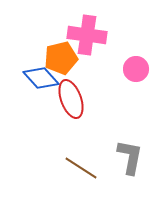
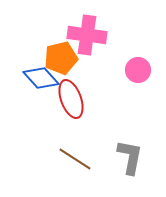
pink circle: moved 2 px right, 1 px down
brown line: moved 6 px left, 9 px up
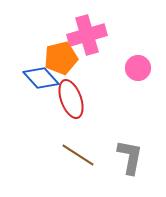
pink cross: rotated 24 degrees counterclockwise
pink circle: moved 2 px up
brown line: moved 3 px right, 4 px up
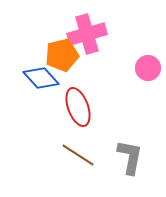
pink cross: moved 1 px up
orange pentagon: moved 1 px right, 3 px up
pink circle: moved 10 px right
red ellipse: moved 7 px right, 8 px down
